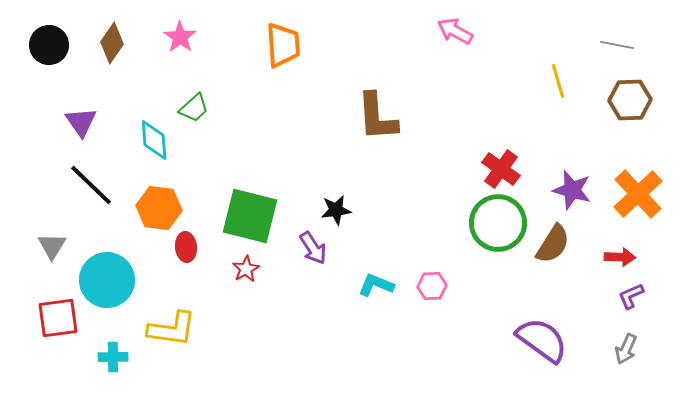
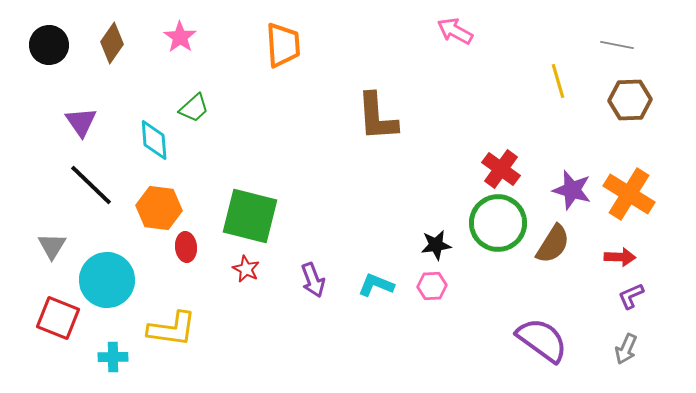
orange cross: moved 9 px left; rotated 15 degrees counterclockwise
black star: moved 100 px right, 35 px down
purple arrow: moved 32 px down; rotated 12 degrees clockwise
red star: rotated 16 degrees counterclockwise
red square: rotated 30 degrees clockwise
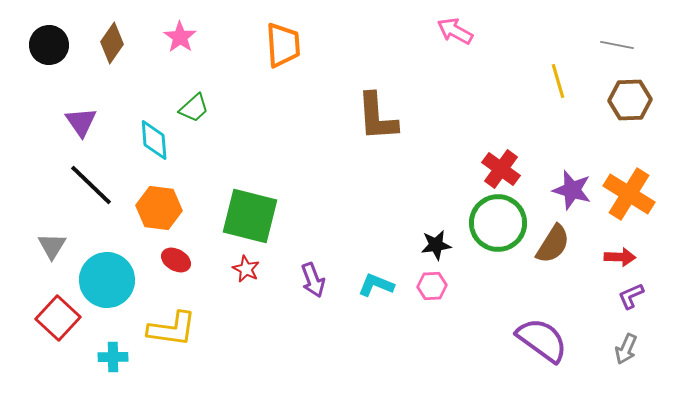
red ellipse: moved 10 px left, 13 px down; rotated 56 degrees counterclockwise
red square: rotated 21 degrees clockwise
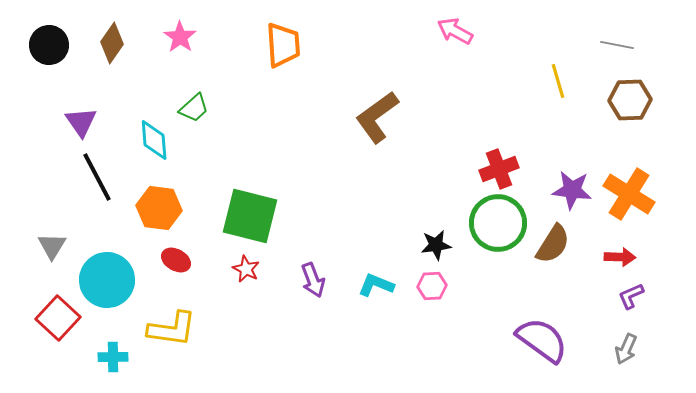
brown L-shape: rotated 58 degrees clockwise
red cross: moved 2 px left; rotated 33 degrees clockwise
black line: moved 6 px right, 8 px up; rotated 18 degrees clockwise
purple star: rotated 9 degrees counterclockwise
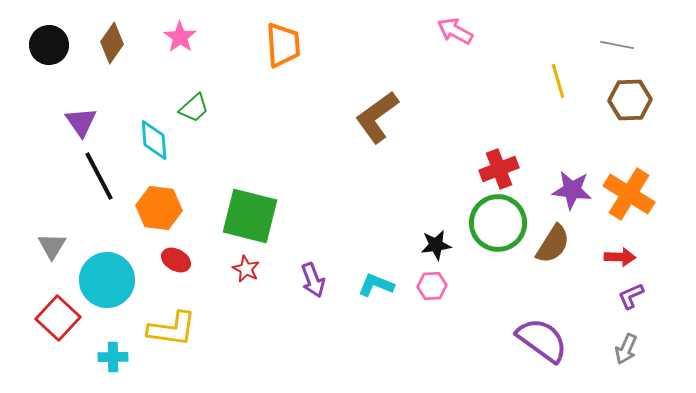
black line: moved 2 px right, 1 px up
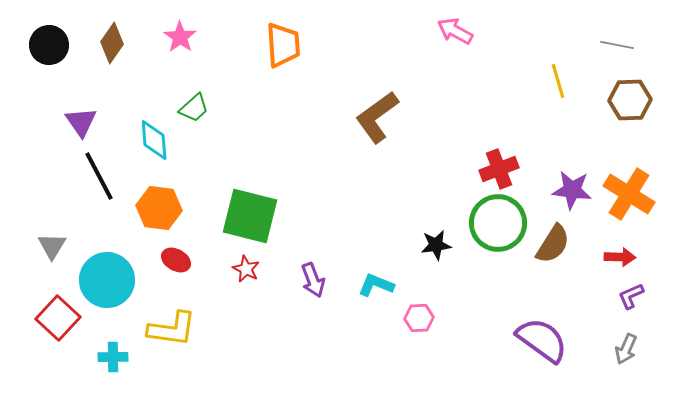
pink hexagon: moved 13 px left, 32 px down
